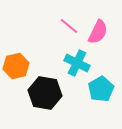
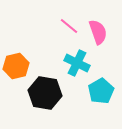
pink semicircle: rotated 45 degrees counterclockwise
cyan pentagon: moved 2 px down
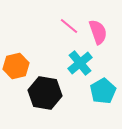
cyan cross: moved 3 px right; rotated 25 degrees clockwise
cyan pentagon: moved 2 px right
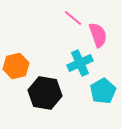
pink line: moved 4 px right, 8 px up
pink semicircle: moved 3 px down
cyan cross: rotated 15 degrees clockwise
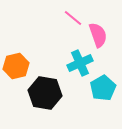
cyan pentagon: moved 3 px up
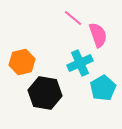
orange hexagon: moved 6 px right, 4 px up
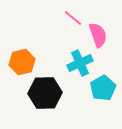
black hexagon: rotated 12 degrees counterclockwise
